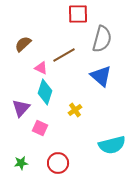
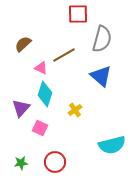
cyan diamond: moved 2 px down
red circle: moved 3 px left, 1 px up
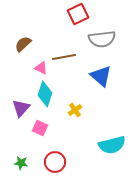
red square: rotated 25 degrees counterclockwise
gray semicircle: rotated 68 degrees clockwise
brown line: moved 2 px down; rotated 20 degrees clockwise
green star: rotated 16 degrees clockwise
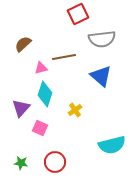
pink triangle: rotated 40 degrees counterclockwise
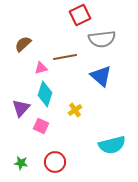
red square: moved 2 px right, 1 px down
brown line: moved 1 px right
pink square: moved 1 px right, 2 px up
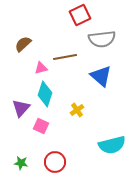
yellow cross: moved 2 px right
